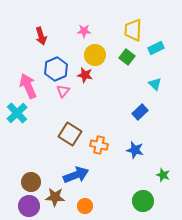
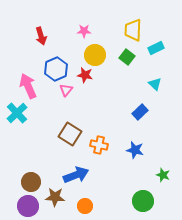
pink triangle: moved 3 px right, 1 px up
purple circle: moved 1 px left
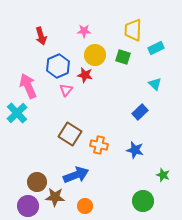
green square: moved 4 px left; rotated 21 degrees counterclockwise
blue hexagon: moved 2 px right, 3 px up
brown circle: moved 6 px right
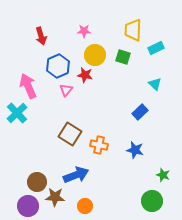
green circle: moved 9 px right
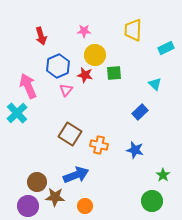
cyan rectangle: moved 10 px right
green square: moved 9 px left, 16 px down; rotated 21 degrees counterclockwise
green star: rotated 16 degrees clockwise
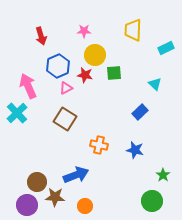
pink triangle: moved 2 px up; rotated 24 degrees clockwise
brown square: moved 5 px left, 15 px up
purple circle: moved 1 px left, 1 px up
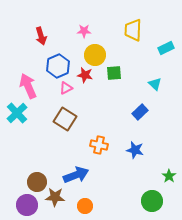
green star: moved 6 px right, 1 px down
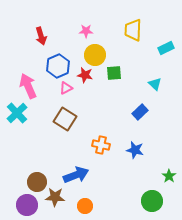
pink star: moved 2 px right
orange cross: moved 2 px right
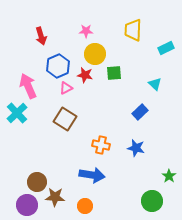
yellow circle: moved 1 px up
blue star: moved 1 px right, 2 px up
blue arrow: moved 16 px right; rotated 30 degrees clockwise
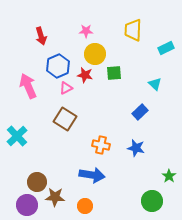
cyan cross: moved 23 px down
